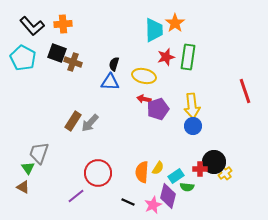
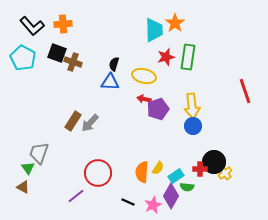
purple diamond: moved 3 px right; rotated 15 degrees clockwise
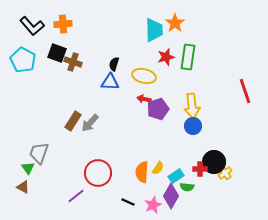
cyan pentagon: moved 2 px down
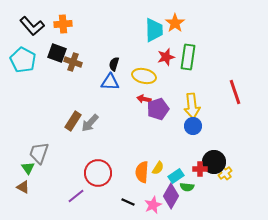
red line: moved 10 px left, 1 px down
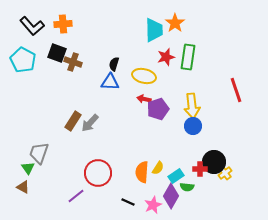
red line: moved 1 px right, 2 px up
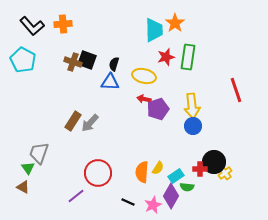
black square: moved 30 px right, 7 px down
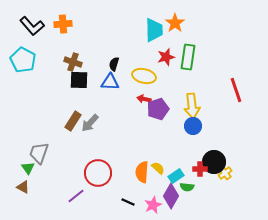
black square: moved 8 px left, 20 px down; rotated 18 degrees counterclockwise
yellow semicircle: rotated 80 degrees counterclockwise
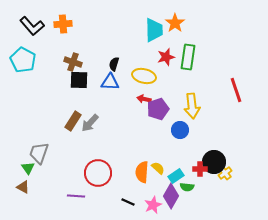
blue circle: moved 13 px left, 4 px down
purple line: rotated 42 degrees clockwise
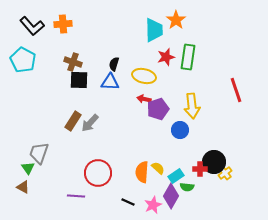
orange star: moved 1 px right, 3 px up
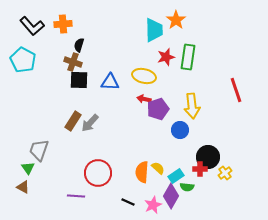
black semicircle: moved 35 px left, 19 px up
gray trapezoid: moved 3 px up
black circle: moved 6 px left, 5 px up
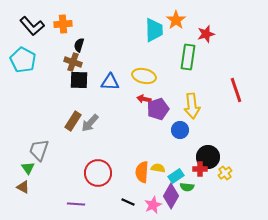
red star: moved 40 px right, 23 px up
yellow semicircle: rotated 32 degrees counterclockwise
purple line: moved 8 px down
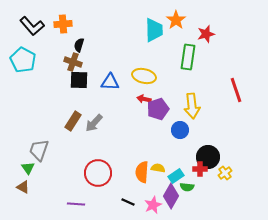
gray arrow: moved 4 px right
